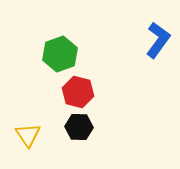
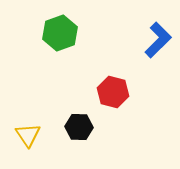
blue L-shape: rotated 9 degrees clockwise
green hexagon: moved 21 px up
red hexagon: moved 35 px right
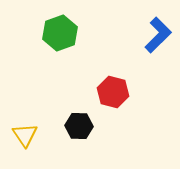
blue L-shape: moved 5 px up
black hexagon: moved 1 px up
yellow triangle: moved 3 px left
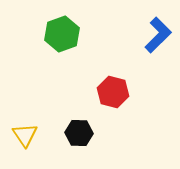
green hexagon: moved 2 px right, 1 px down
black hexagon: moved 7 px down
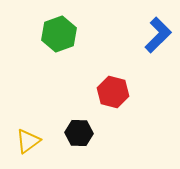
green hexagon: moved 3 px left
yellow triangle: moved 3 px right, 6 px down; rotated 28 degrees clockwise
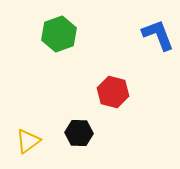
blue L-shape: rotated 66 degrees counterclockwise
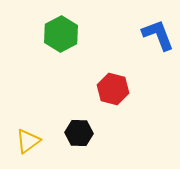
green hexagon: moved 2 px right; rotated 8 degrees counterclockwise
red hexagon: moved 3 px up
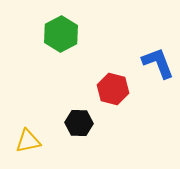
blue L-shape: moved 28 px down
black hexagon: moved 10 px up
yellow triangle: rotated 24 degrees clockwise
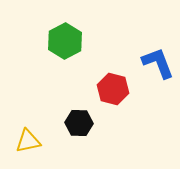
green hexagon: moved 4 px right, 7 px down
